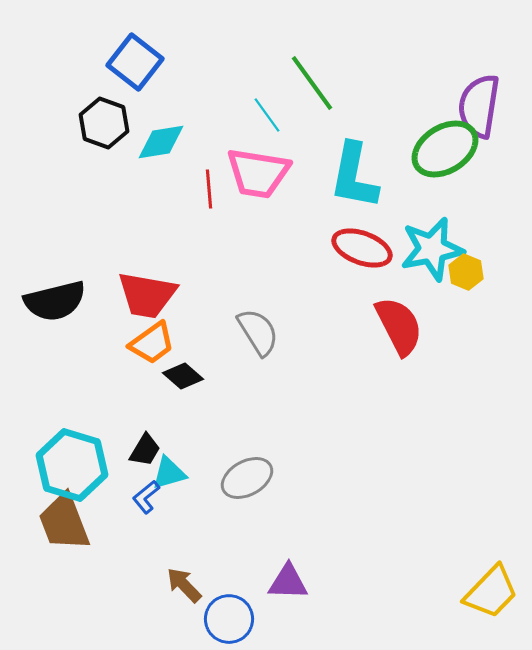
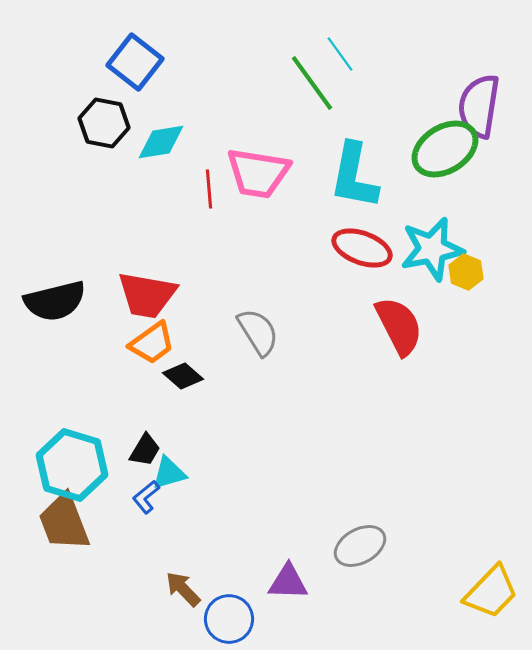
cyan line: moved 73 px right, 61 px up
black hexagon: rotated 9 degrees counterclockwise
gray ellipse: moved 113 px right, 68 px down
brown arrow: moved 1 px left, 4 px down
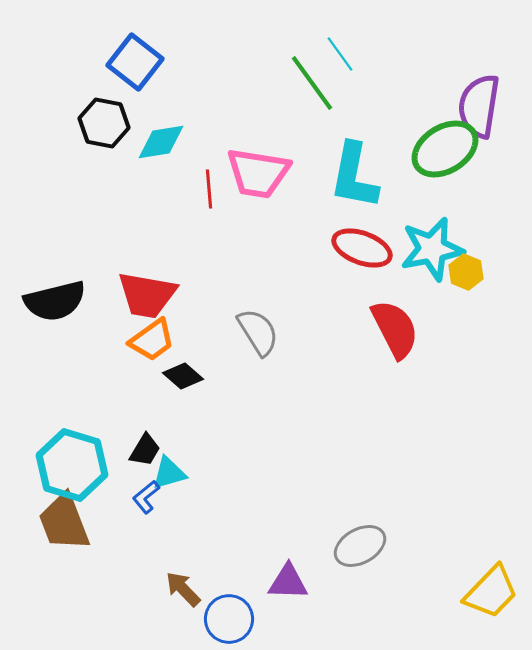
red semicircle: moved 4 px left, 3 px down
orange trapezoid: moved 3 px up
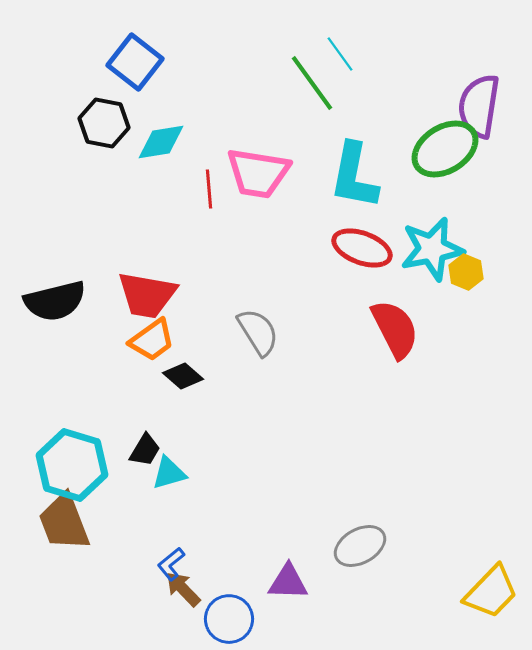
blue L-shape: moved 25 px right, 67 px down
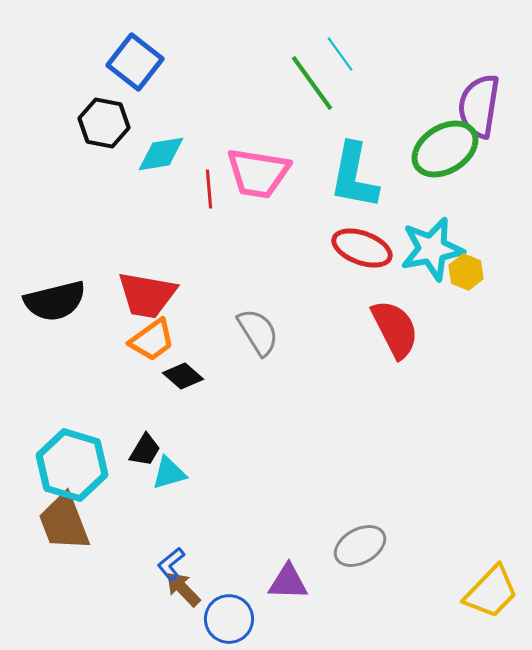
cyan diamond: moved 12 px down
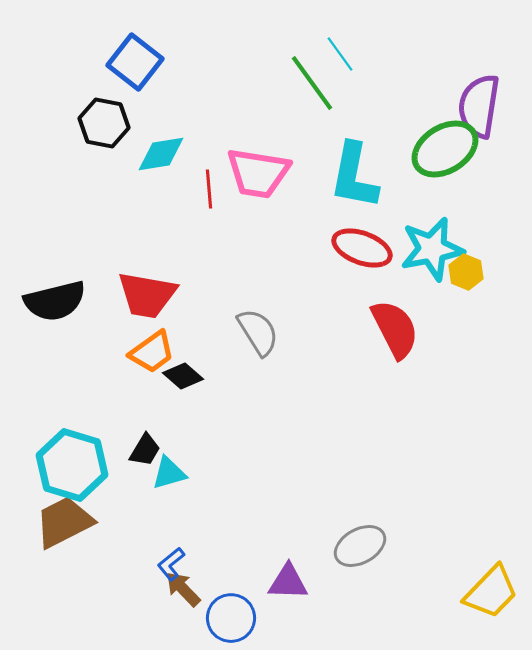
orange trapezoid: moved 12 px down
brown trapezoid: rotated 84 degrees clockwise
blue circle: moved 2 px right, 1 px up
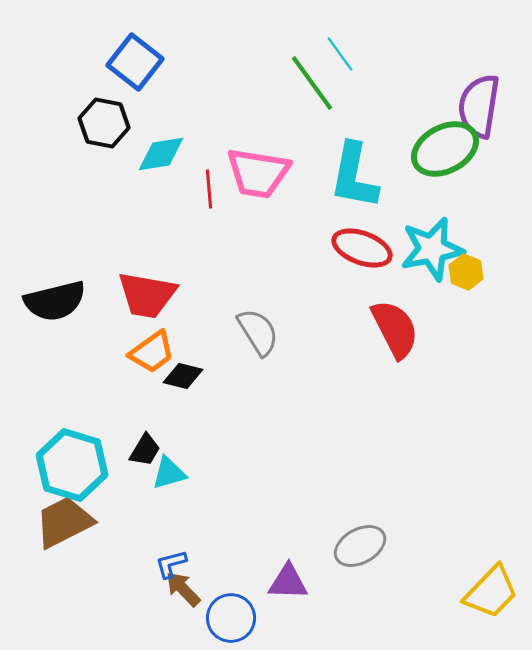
green ellipse: rotated 4 degrees clockwise
black diamond: rotated 27 degrees counterclockwise
blue L-shape: rotated 24 degrees clockwise
